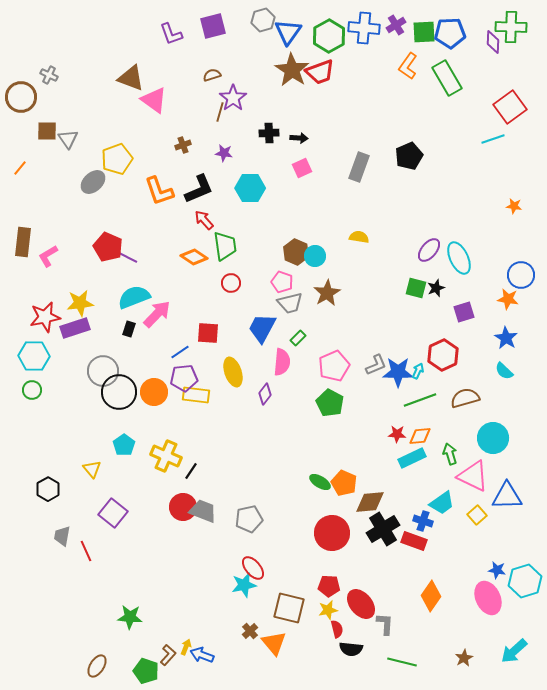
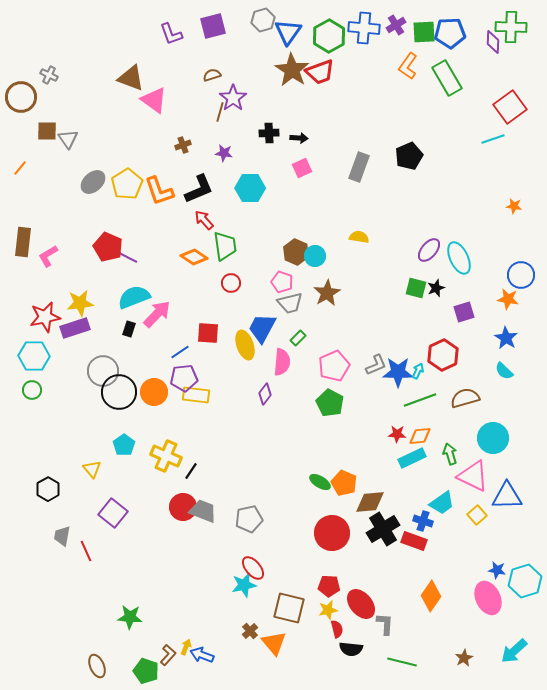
yellow pentagon at (117, 159): moved 10 px right, 25 px down; rotated 12 degrees counterclockwise
yellow ellipse at (233, 372): moved 12 px right, 27 px up
brown ellipse at (97, 666): rotated 55 degrees counterclockwise
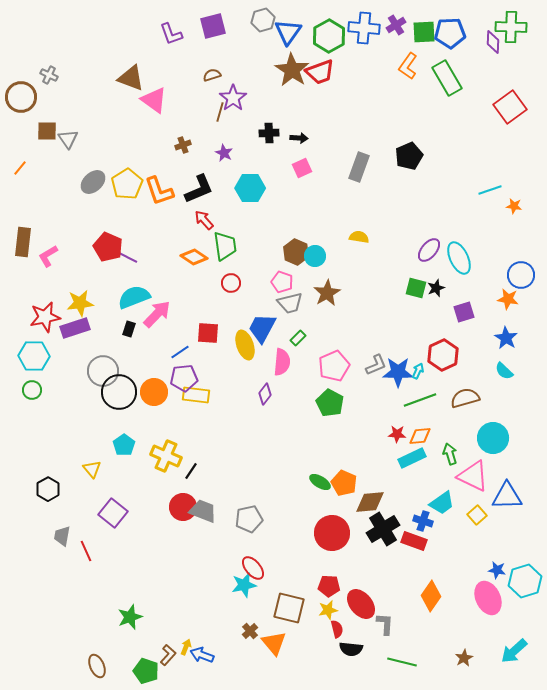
cyan line at (493, 139): moved 3 px left, 51 px down
purple star at (224, 153): rotated 18 degrees clockwise
green star at (130, 617): rotated 25 degrees counterclockwise
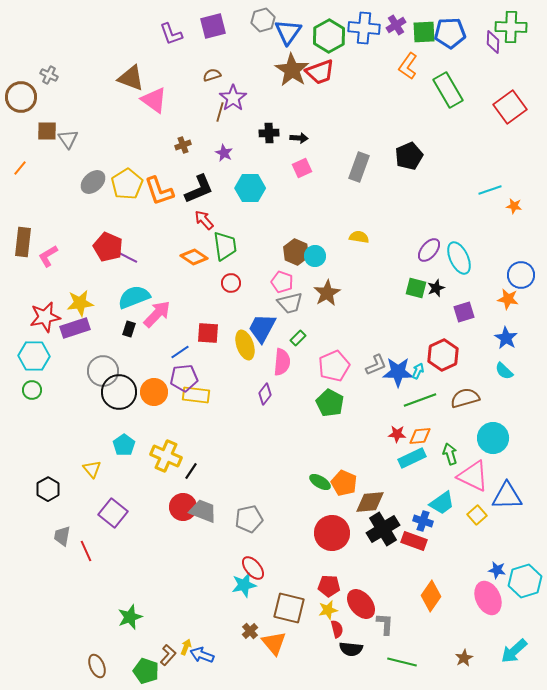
green rectangle at (447, 78): moved 1 px right, 12 px down
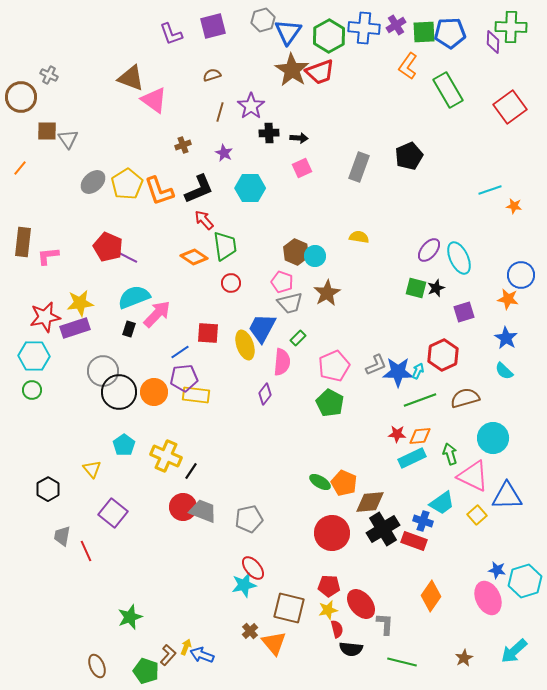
purple star at (233, 98): moved 18 px right, 8 px down
pink L-shape at (48, 256): rotated 25 degrees clockwise
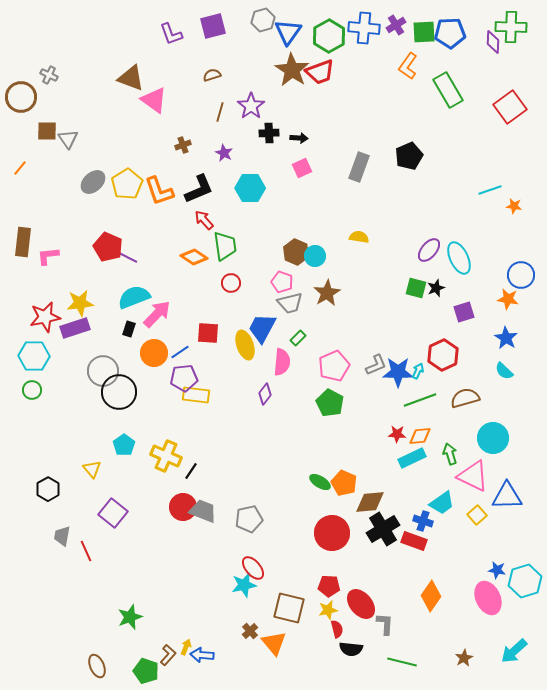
orange circle at (154, 392): moved 39 px up
blue arrow at (202, 655): rotated 15 degrees counterclockwise
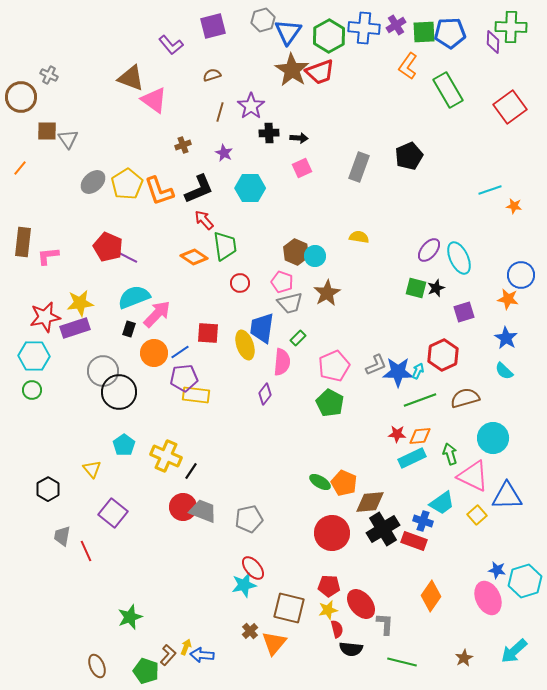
purple L-shape at (171, 34): moved 11 px down; rotated 20 degrees counterclockwise
red circle at (231, 283): moved 9 px right
blue trapezoid at (262, 328): rotated 20 degrees counterclockwise
orange triangle at (274, 643): rotated 20 degrees clockwise
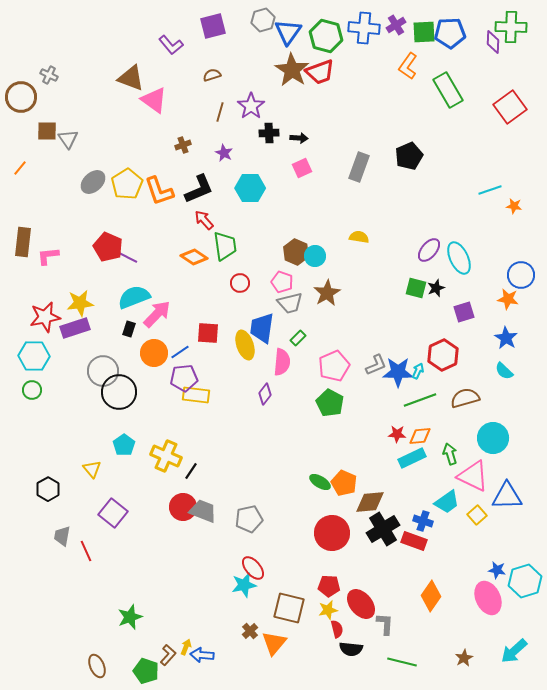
green hexagon at (329, 36): moved 3 px left; rotated 16 degrees counterclockwise
cyan trapezoid at (442, 503): moved 5 px right, 1 px up
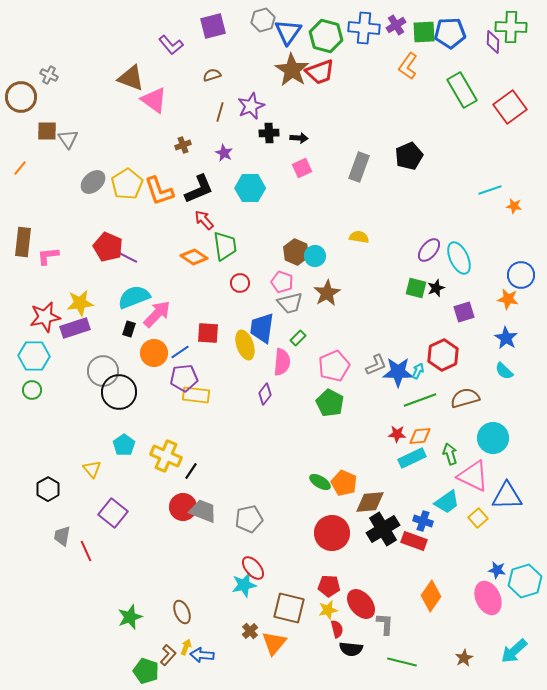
green rectangle at (448, 90): moved 14 px right
purple star at (251, 106): rotated 12 degrees clockwise
yellow square at (477, 515): moved 1 px right, 3 px down
brown ellipse at (97, 666): moved 85 px right, 54 px up
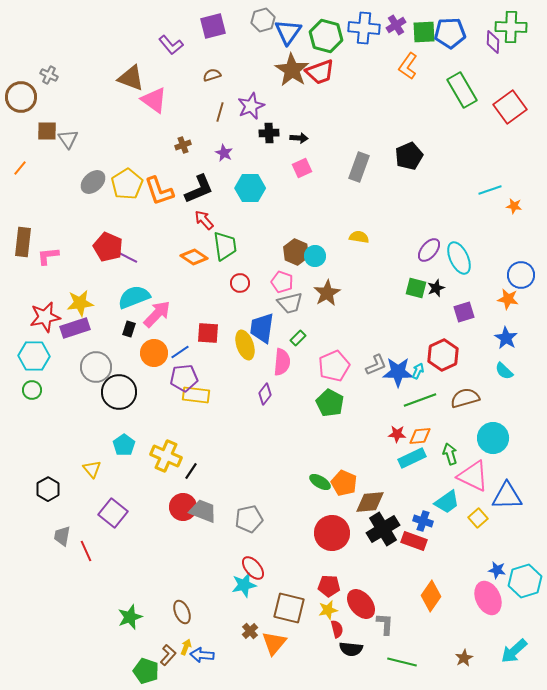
gray circle at (103, 371): moved 7 px left, 4 px up
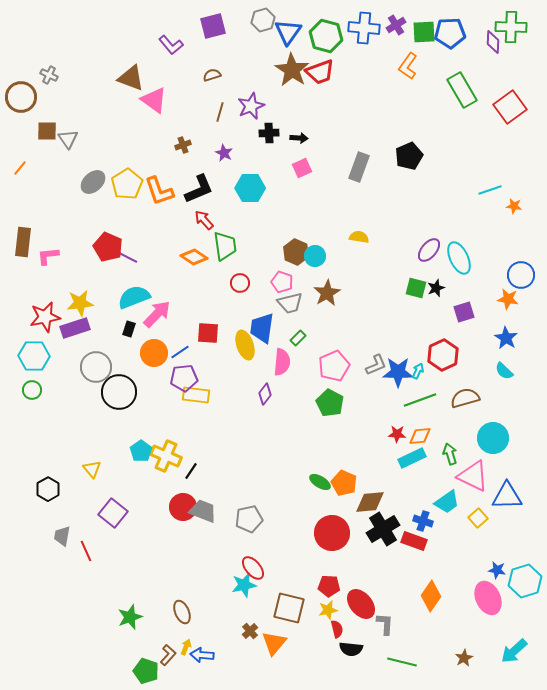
cyan pentagon at (124, 445): moved 17 px right, 6 px down
